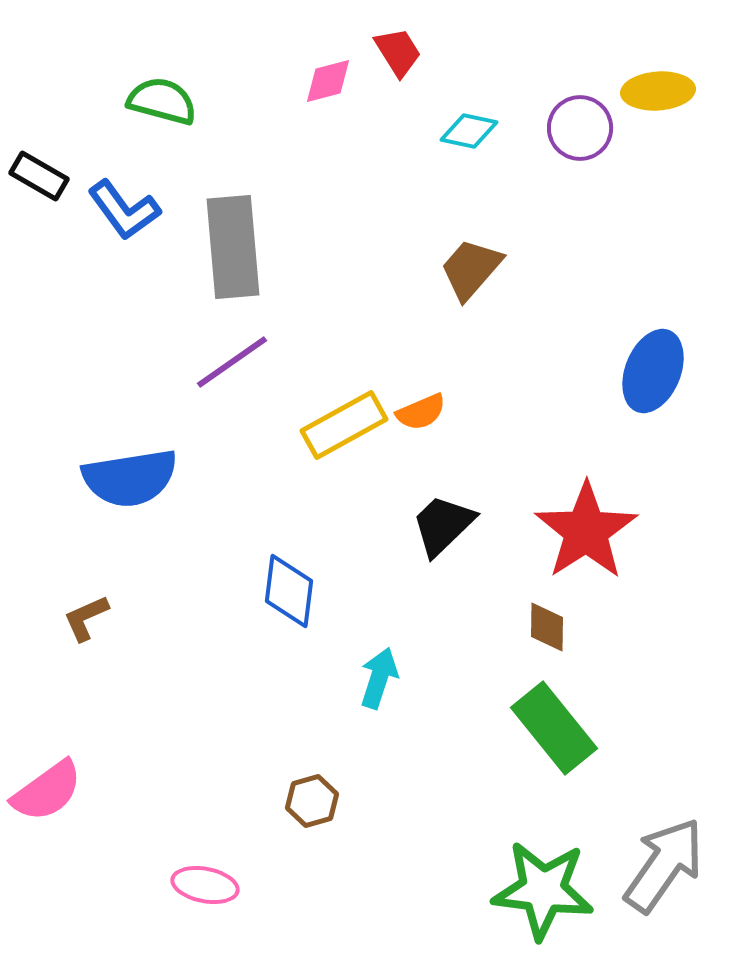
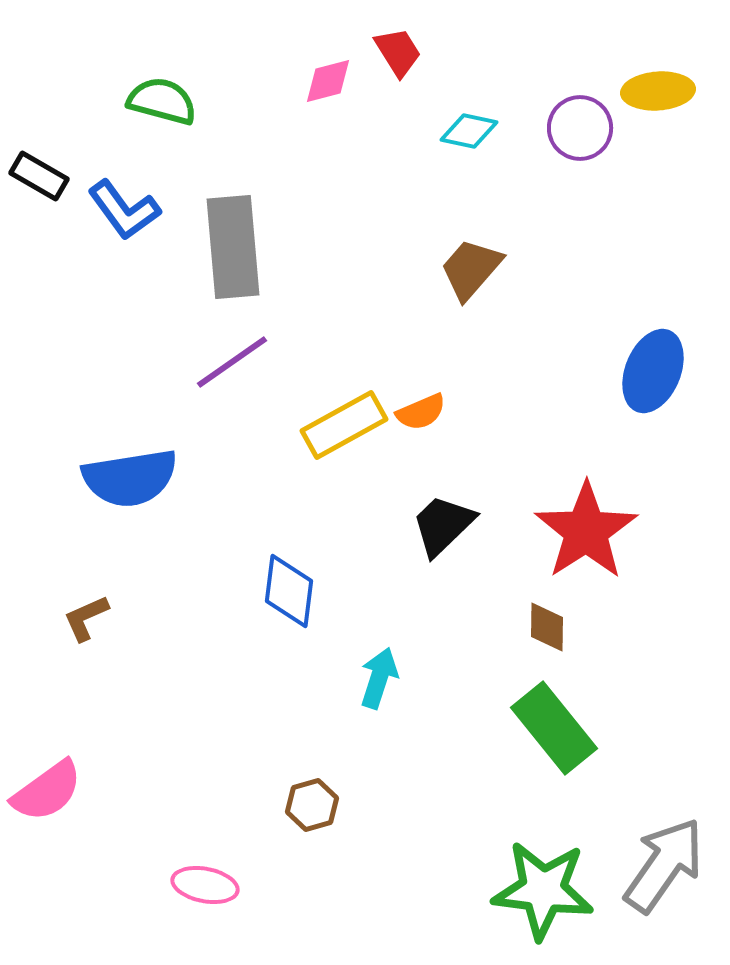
brown hexagon: moved 4 px down
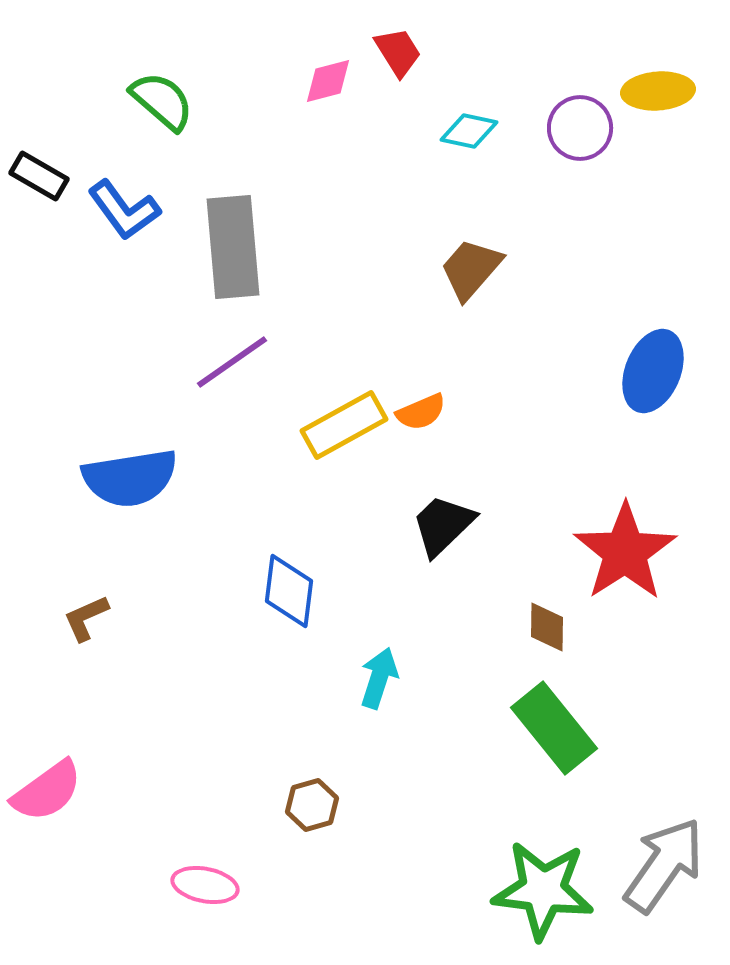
green semicircle: rotated 26 degrees clockwise
red star: moved 39 px right, 21 px down
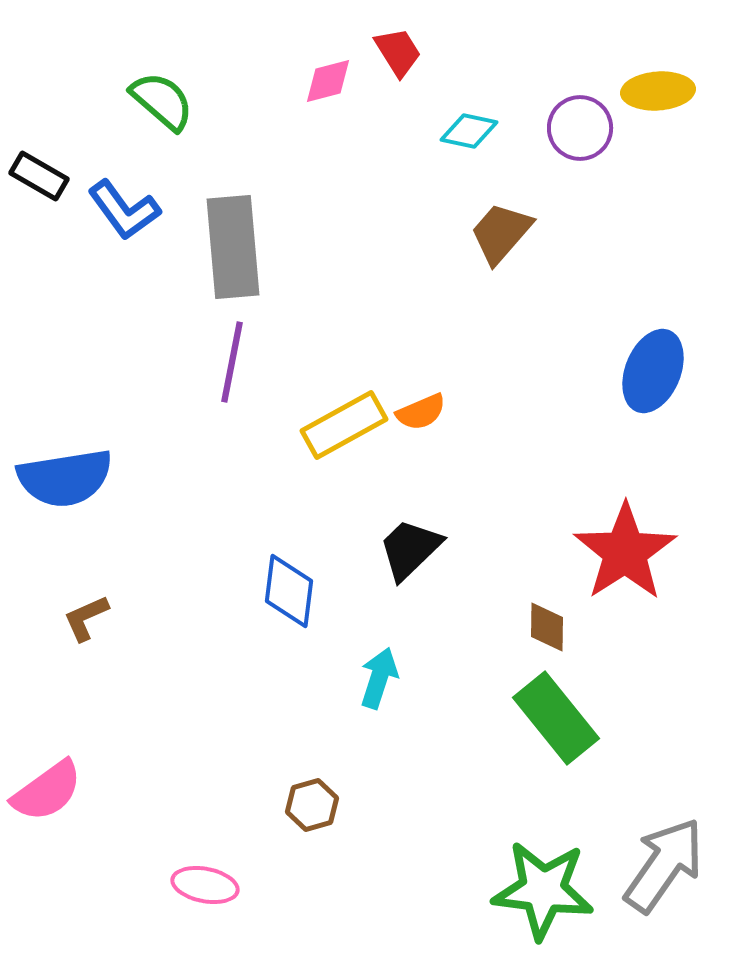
brown trapezoid: moved 30 px right, 36 px up
purple line: rotated 44 degrees counterclockwise
blue semicircle: moved 65 px left
black trapezoid: moved 33 px left, 24 px down
green rectangle: moved 2 px right, 10 px up
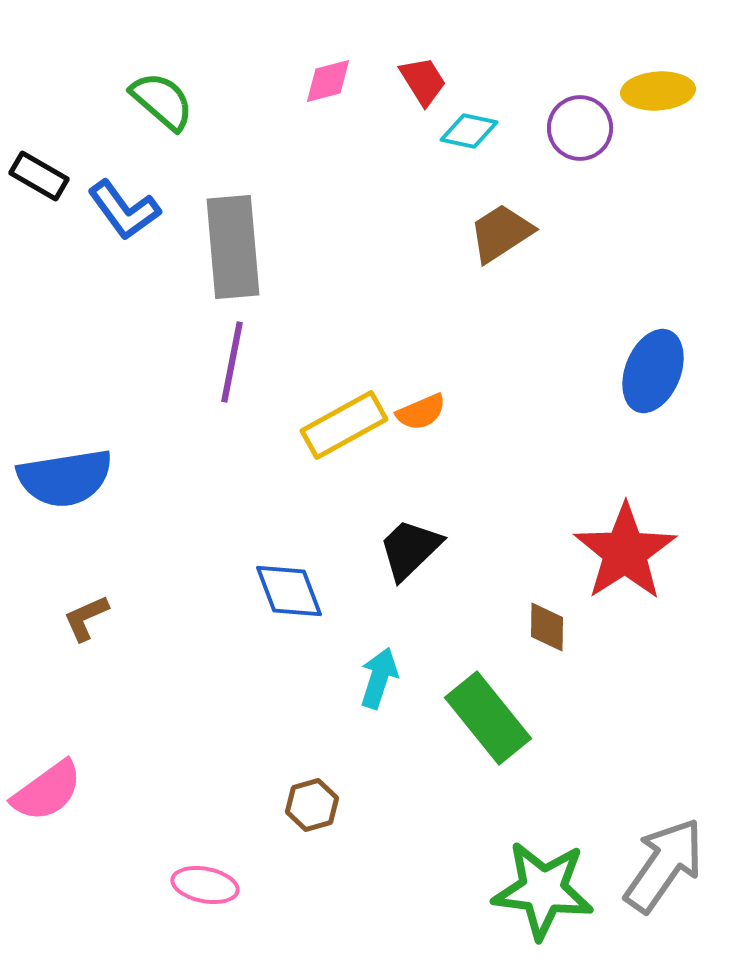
red trapezoid: moved 25 px right, 29 px down
brown trapezoid: rotated 16 degrees clockwise
blue diamond: rotated 28 degrees counterclockwise
green rectangle: moved 68 px left
